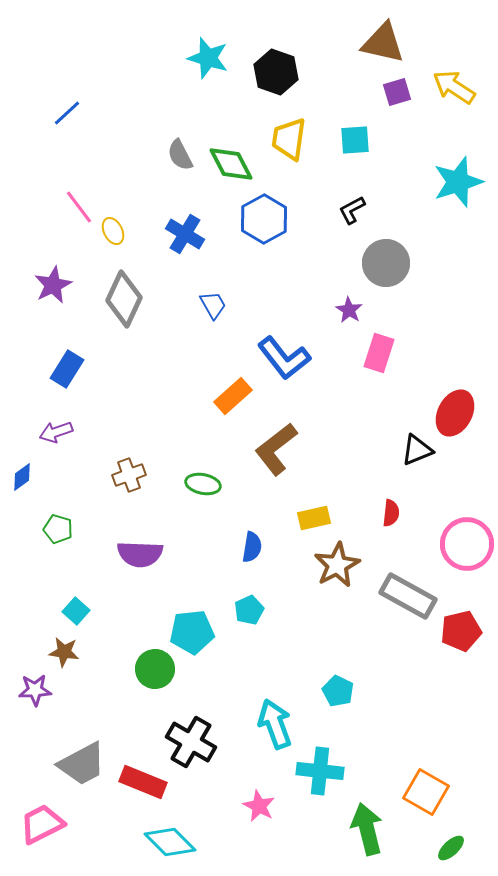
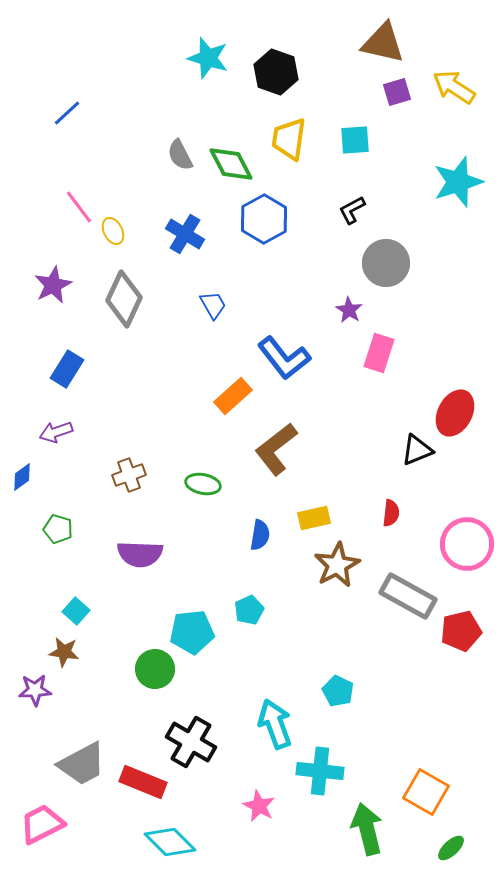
blue semicircle at (252, 547): moved 8 px right, 12 px up
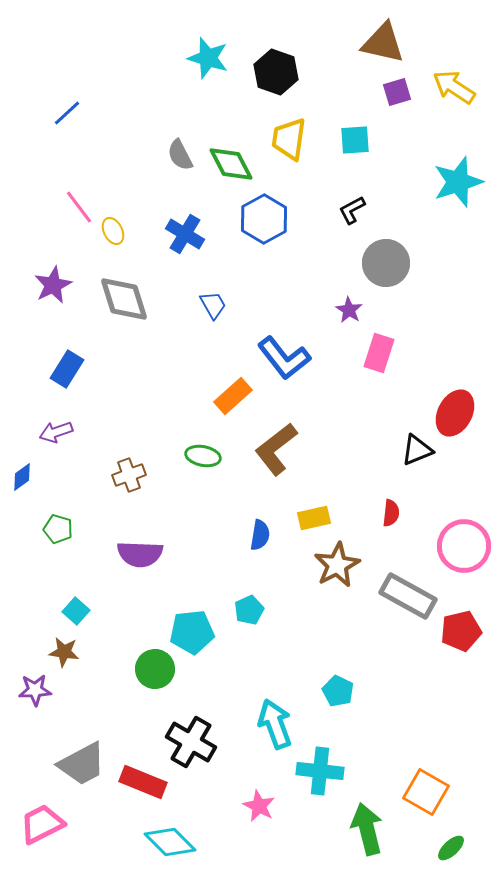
gray diamond at (124, 299): rotated 42 degrees counterclockwise
green ellipse at (203, 484): moved 28 px up
pink circle at (467, 544): moved 3 px left, 2 px down
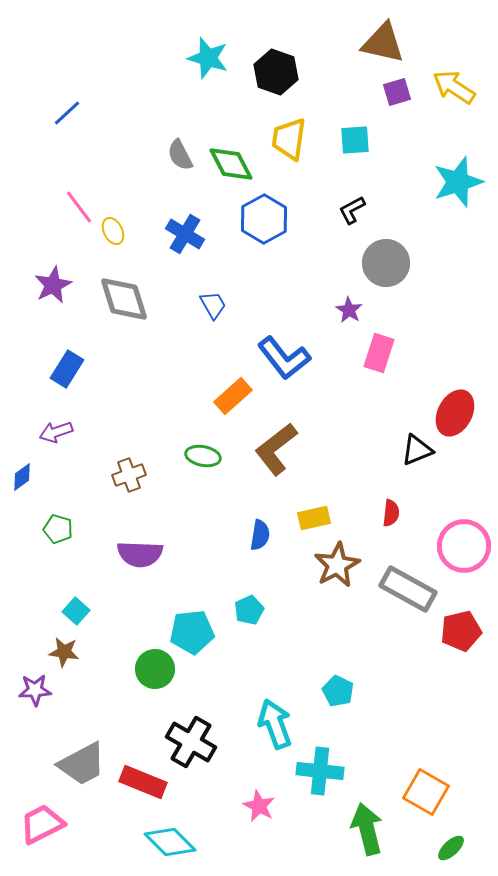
gray rectangle at (408, 596): moved 7 px up
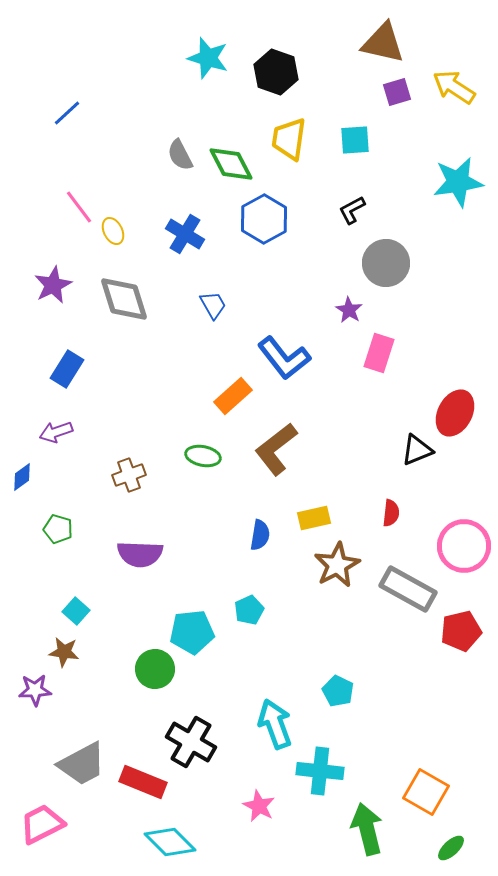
cyan star at (458, 182): rotated 9 degrees clockwise
